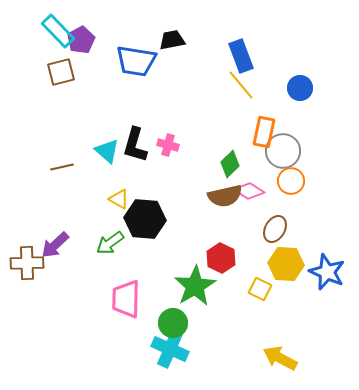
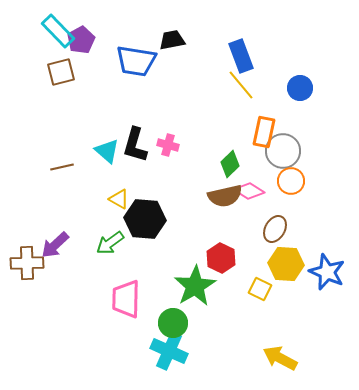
cyan cross: moved 1 px left, 2 px down
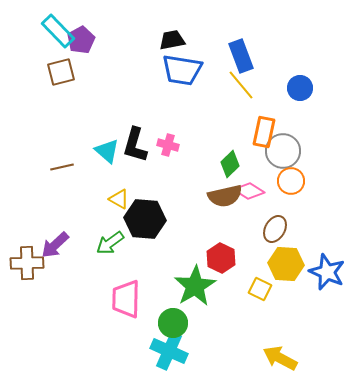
blue trapezoid: moved 46 px right, 9 px down
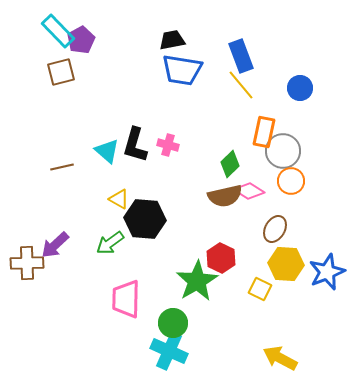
blue star: rotated 27 degrees clockwise
green star: moved 2 px right, 5 px up
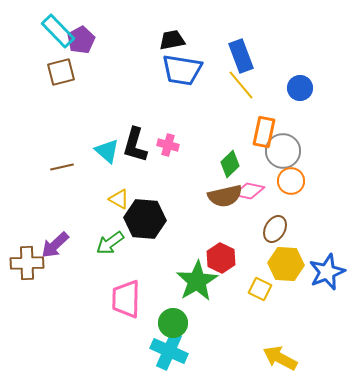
pink diamond: rotated 20 degrees counterclockwise
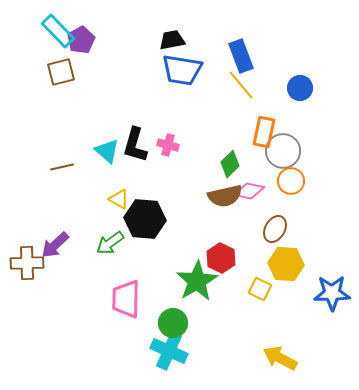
blue star: moved 5 px right, 21 px down; rotated 21 degrees clockwise
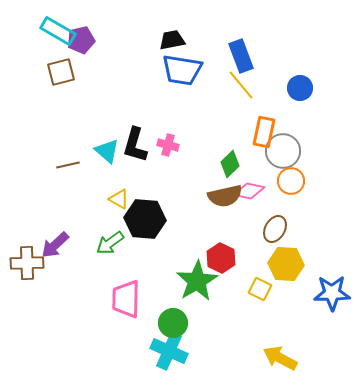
cyan rectangle: rotated 16 degrees counterclockwise
purple pentagon: rotated 16 degrees clockwise
brown line: moved 6 px right, 2 px up
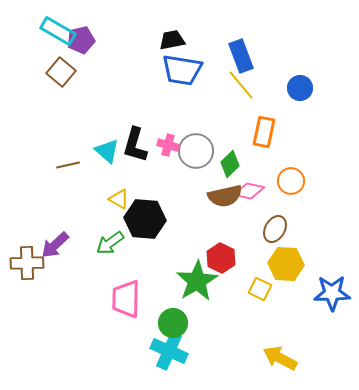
brown square: rotated 36 degrees counterclockwise
gray circle: moved 87 px left
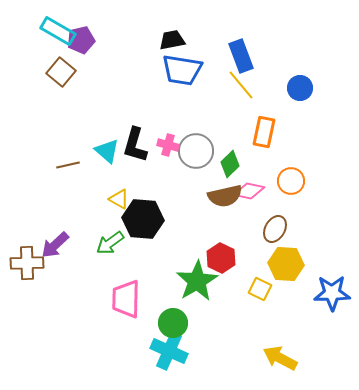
black hexagon: moved 2 px left
